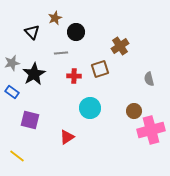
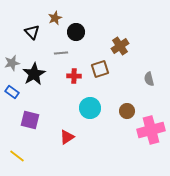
brown circle: moved 7 px left
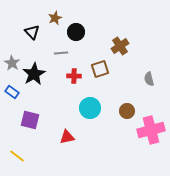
gray star: rotated 28 degrees counterclockwise
red triangle: rotated 21 degrees clockwise
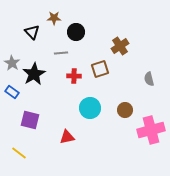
brown star: moved 1 px left; rotated 24 degrees clockwise
brown circle: moved 2 px left, 1 px up
yellow line: moved 2 px right, 3 px up
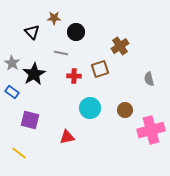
gray line: rotated 16 degrees clockwise
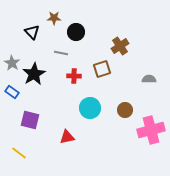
brown square: moved 2 px right
gray semicircle: rotated 104 degrees clockwise
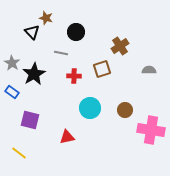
brown star: moved 8 px left; rotated 16 degrees clockwise
gray semicircle: moved 9 px up
pink cross: rotated 24 degrees clockwise
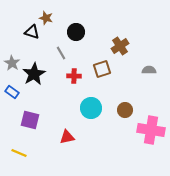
black triangle: rotated 28 degrees counterclockwise
gray line: rotated 48 degrees clockwise
cyan circle: moved 1 px right
yellow line: rotated 14 degrees counterclockwise
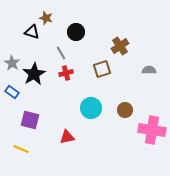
red cross: moved 8 px left, 3 px up; rotated 16 degrees counterclockwise
pink cross: moved 1 px right
yellow line: moved 2 px right, 4 px up
